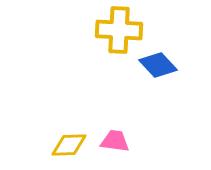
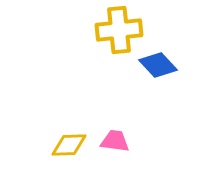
yellow cross: rotated 9 degrees counterclockwise
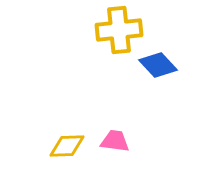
yellow diamond: moved 2 px left, 1 px down
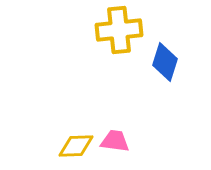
blue diamond: moved 7 px right, 3 px up; rotated 60 degrees clockwise
yellow diamond: moved 9 px right
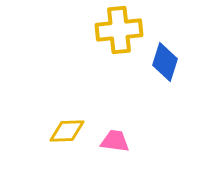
yellow diamond: moved 9 px left, 15 px up
